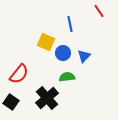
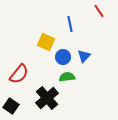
blue circle: moved 4 px down
black square: moved 4 px down
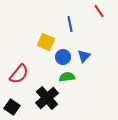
black square: moved 1 px right, 1 px down
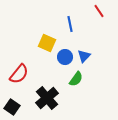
yellow square: moved 1 px right, 1 px down
blue circle: moved 2 px right
green semicircle: moved 9 px right, 2 px down; rotated 133 degrees clockwise
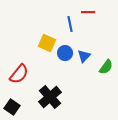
red line: moved 11 px left, 1 px down; rotated 56 degrees counterclockwise
blue circle: moved 4 px up
green semicircle: moved 30 px right, 12 px up
black cross: moved 3 px right, 1 px up
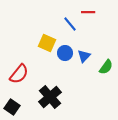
blue line: rotated 28 degrees counterclockwise
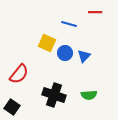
red line: moved 7 px right
blue line: moved 1 px left; rotated 35 degrees counterclockwise
green semicircle: moved 17 px left, 28 px down; rotated 49 degrees clockwise
black cross: moved 4 px right, 2 px up; rotated 30 degrees counterclockwise
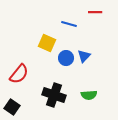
blue circle: moved 1 px right, 5 px down
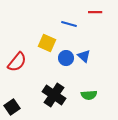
blue triangle: rotated 32 degrees counterclockwise
red semicircle: moved 2 px left, 12 px up
black cross: rotated 15 degrees clockwise
black square: rotated 21 degrees clockwise
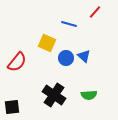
red line: rotated 48 degrees counterclockwise
black square: rotated 28 degrees clockwise
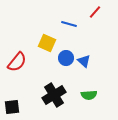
blue triangle: moved 5 px down
black cross: rotated 25 degrees clockwise
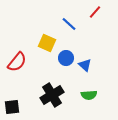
blue line: rotated 28 degrees clockwise
blue triangle: moved 1 px right, 4 px down
black cross: moved 2 px left
